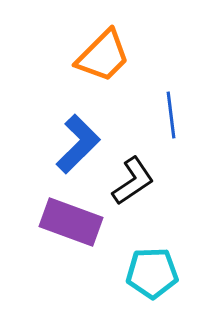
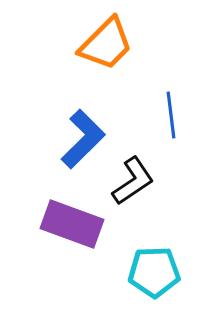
orange trapezoid: moved 3 px right, 12 px up
blue L-shape: moved 5 px right, 5 px up
purple rectangle: moved 1 px right, 2 px down
cyan pentagon: moved 2 px right, 1 px up
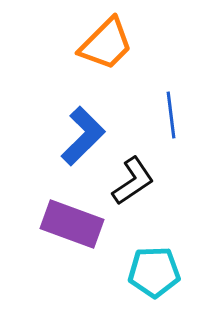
blue L-shape: moved 3 px up
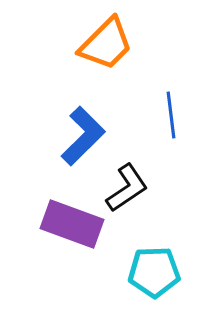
black L-shape: moved 6 px left, 7 px down
